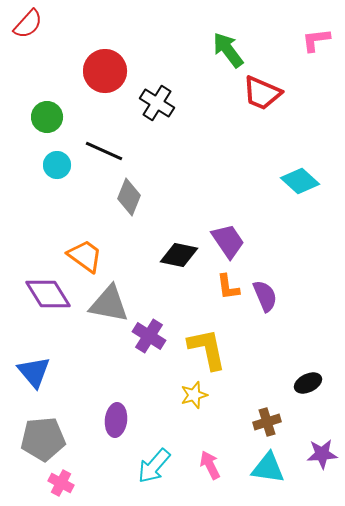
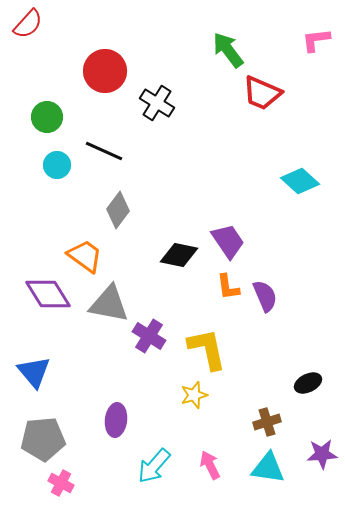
gray diamond: moved 11 px left, 13 px down; rotated 15 degrees clockwise
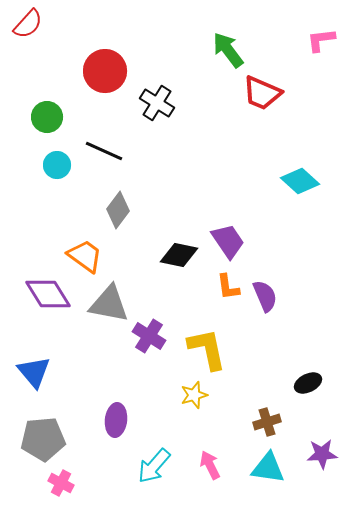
pink L-shape: moved 5 px right
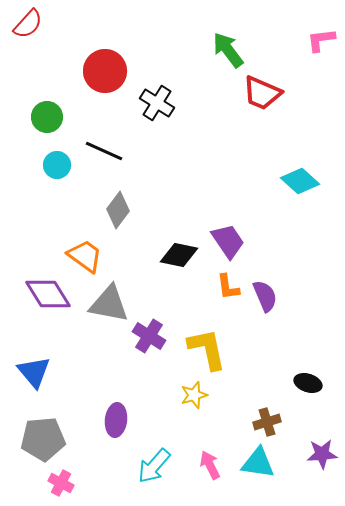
black ellipse: rotated 44 degrees clockwise
cyan triangle: moved 10 px left, 5 px up
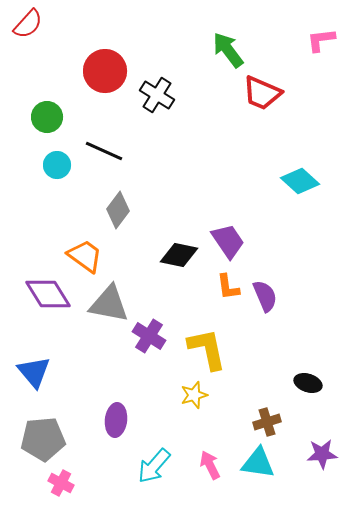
black cross: moved 8 px up
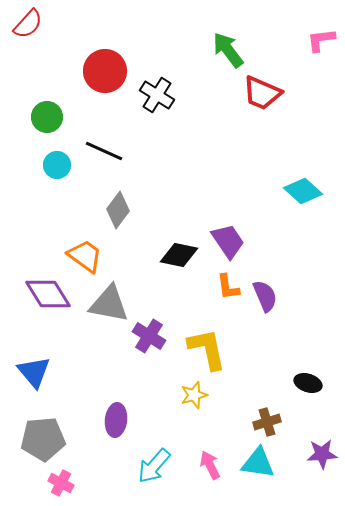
cyan diamond: moved 3 px right, 10 px down
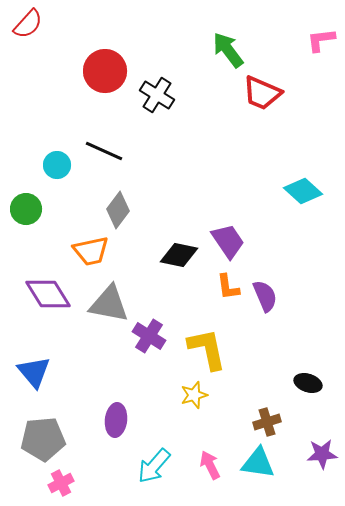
green circle: moved 21 px left, 92 px down
orange trapezoid: moved 6 px right, 5 px up; rotated 132 degrees clockwise
pink cross: rotated 35 degrees clockwise
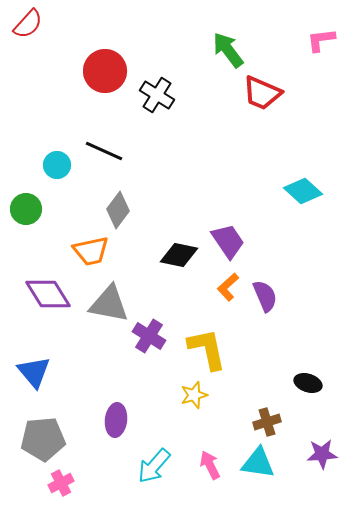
orange L-shape: rotated 56 degrees clockwise
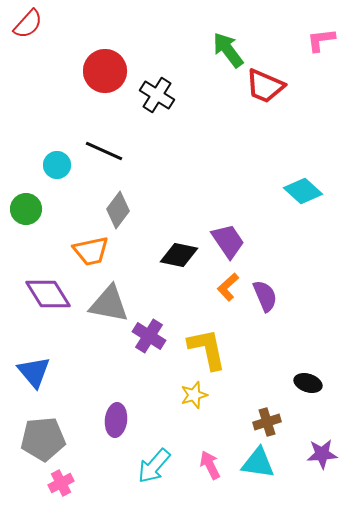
red trapezoid: moved 3 px right, 7 px up
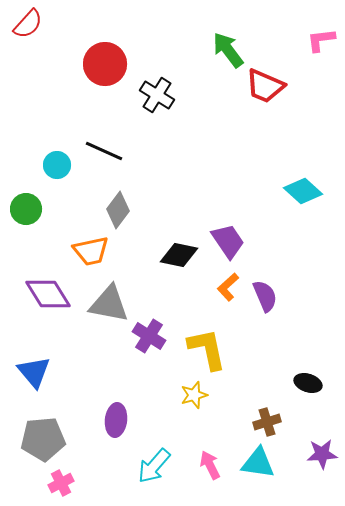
red circle: moved 7 px up
